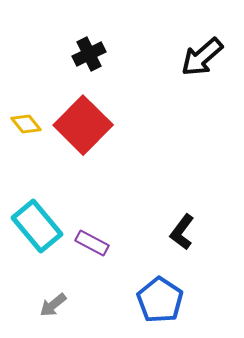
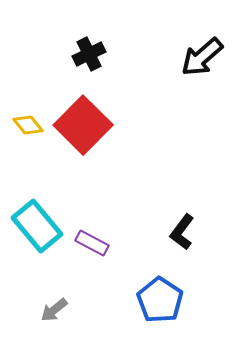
yellow diamond: moved 2 px right, 1 px down
gray arrow: moved 1 px right, 5 px down
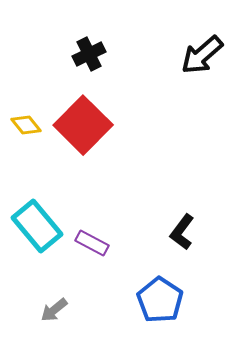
black arrow: moved 2 px up
yellow diamond: moved 2 px left
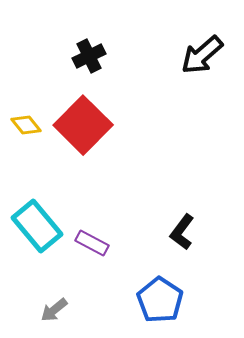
black cross: moved 2 px down
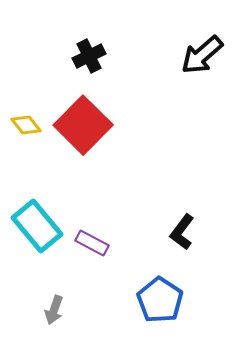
gray arrow: rotated 32 degrees counterclockwise
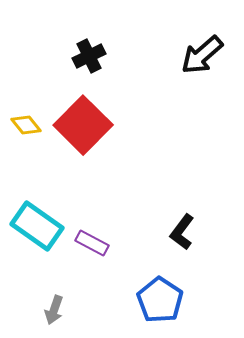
cyan rectangle: rotated 15 degrees counterclockwise
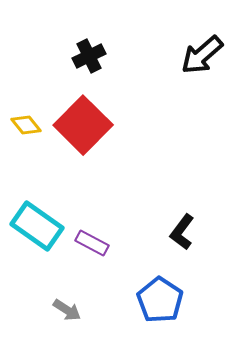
gray arrow: moved 13 px right; rotated 76 degrees counterclockwise
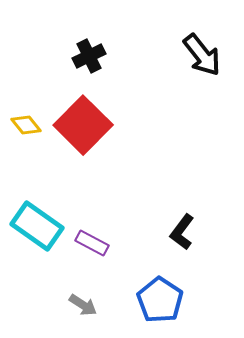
black arrow: rotated 87 degrees counterclockwise
gray arrow: moved 16 px right, 5 px up
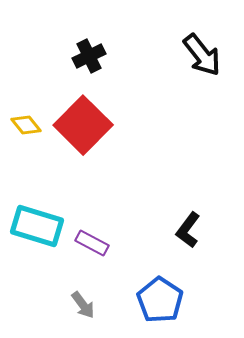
cyan rectangle: rotated 18 degrees counterclockwise
black L-shape: moved 6 px right, 2 px up
gray arrow: rotated 20 degrees clockwise
